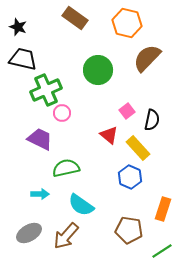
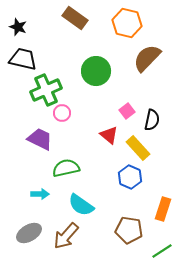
green circle: moved 2 px left, 1 px down
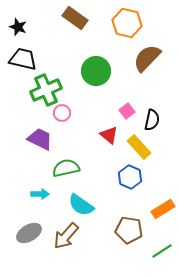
yellow rectangle: moved 1 px right, 1 px up
orange rectangle: rotated 40 degrees clockwise
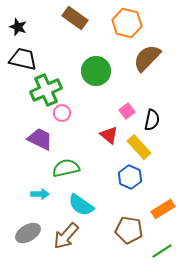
gray ellipse: moved 1 px left
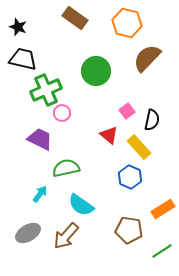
cyan arrow: rotated 54 degrees counterclockwise
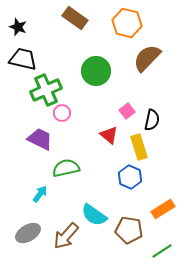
yellow rectangle: rotated 25 degrees clockwise
cyan semicircle: moved 13 px right, 10 px down
